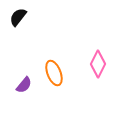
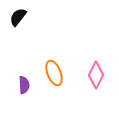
pink diamond: moved 2 px left, 11 px down
purple semicircle: rotated 42 degrees counterclockwise
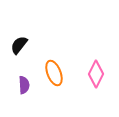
black semicircle: moved 1 px right, 28 px down
pink diamond: moved 1 px up
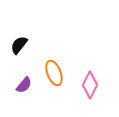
pink diamond: moved 6 px left, 11 px down
purple semicircle: rotated 42 degrees clockwise
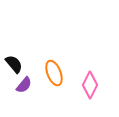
black semicircle: moved 5 px left, 19 px down; rotated 102 degrees clockwise
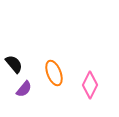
purple semicircle: moved 4 px down
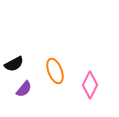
black semicircle: rotated 102 degrees clockwise
orange ellipse: moved 1 px right, 2 px up
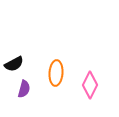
orange ellipse: moved 1 px right, 2 px down; rotated 25 degrees clockwise
purple semicircle: rotated 24 degrees counterclockwise
